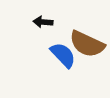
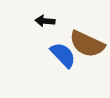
black arrow: moved 2 px right, 1 px up
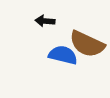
blue semicircle: rotated 32 degrees counterclockwise
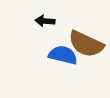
brown semicircle: moved 1 px left
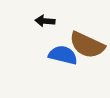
brown semicircle: moved 1 px right, 1 px down
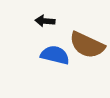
blue semicircle: moved 8 px left
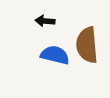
brown semicircle: rotated 60 degrees clockwise
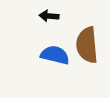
black arrow: moved 4 px right, 5 px up
